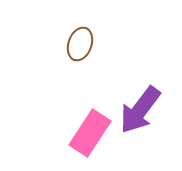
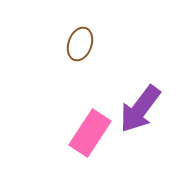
purple arrow: moved 1 px up
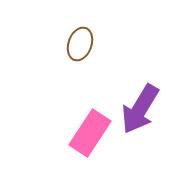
purple arrow: rotated 6 degrees counterclockwise
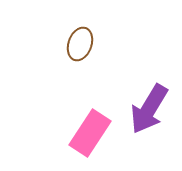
purple arrow: moved 9 px right
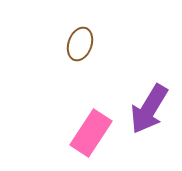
pink rectangle: moved 1 px right
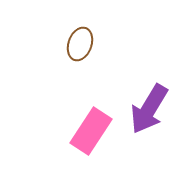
pink rectangle: moved 2 px up
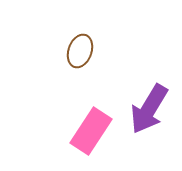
brown ellipse: moved 7 px down
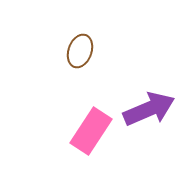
purple arrow: rotated 144 degrees counterclockwise
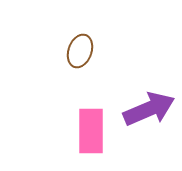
pink rectangle: rotated 33 degrees counterclockwise
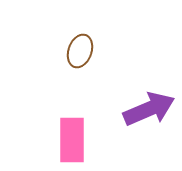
pink rectangle: moved 19 px left, 9 px down
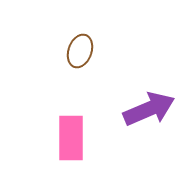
pink rectangle: moved 1 px left, 2 px up
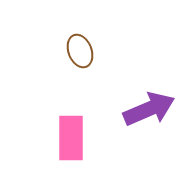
brown ellipse: rotated 40 degrees counterclockwise
